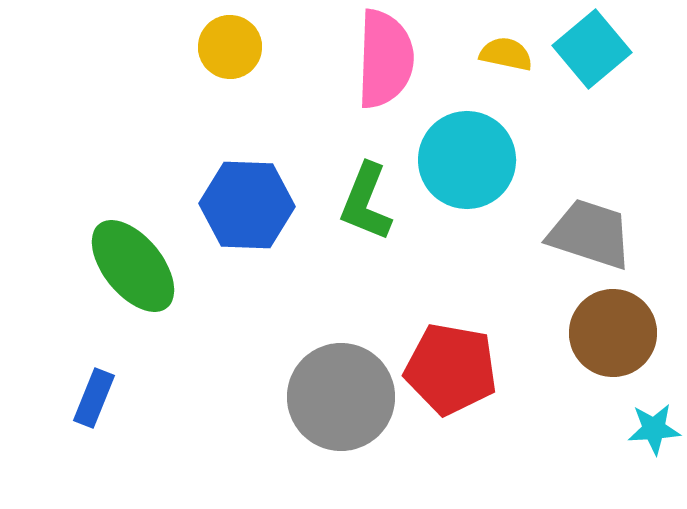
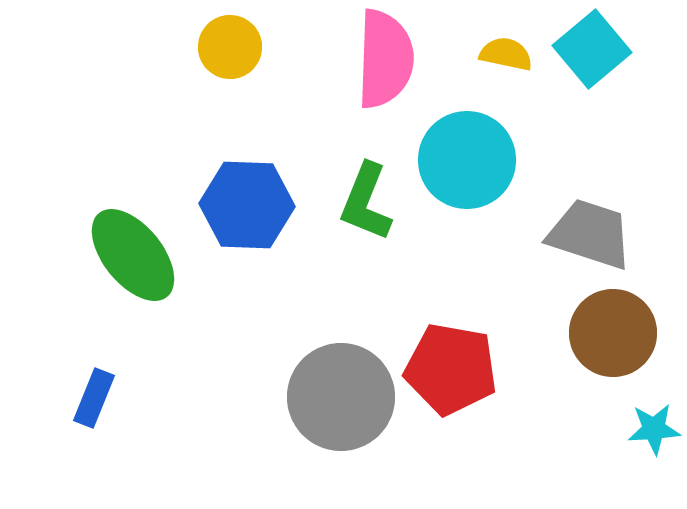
green ellipse: moved 11 px up
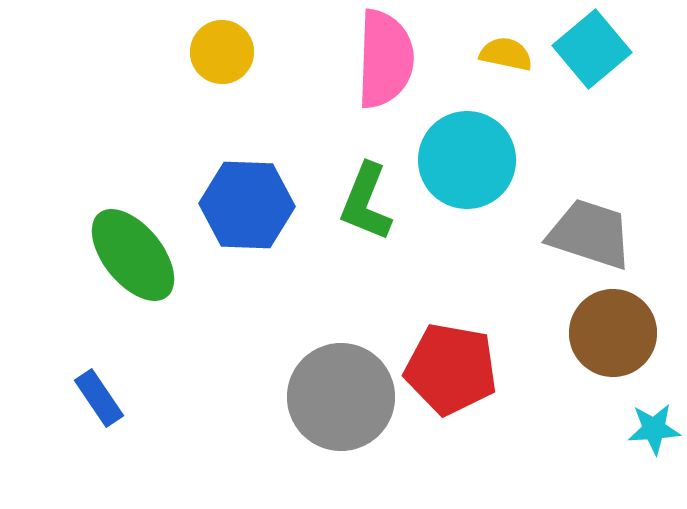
yellow circle: moved 8 px left, 5 px down
blue rectangle: moved 5 px right; rotated 56 degrees counterclockwise
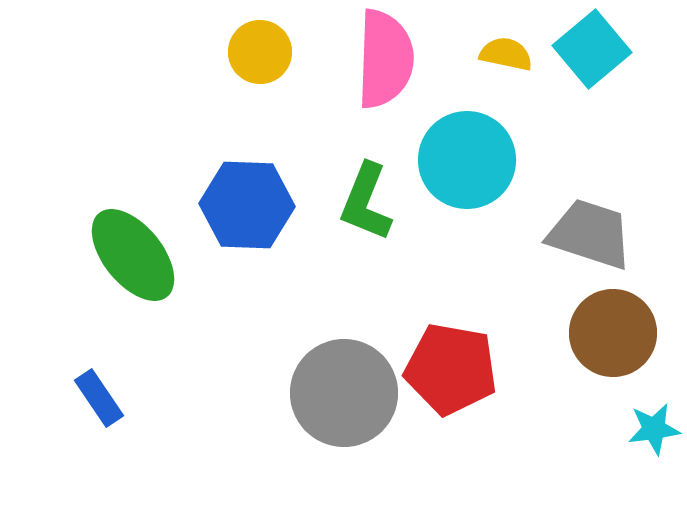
yellow circle: moved 38 px right
gray circle: moved 3 px right, 4 px up
cyan star: rotated 4 degrees counterclockwise
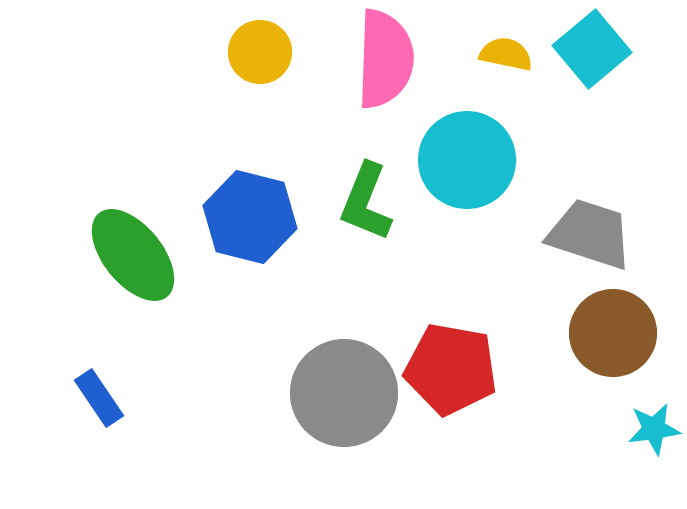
blue hexagon: moved 3 px right, 12 px down; rotated 12 degrees clockwise
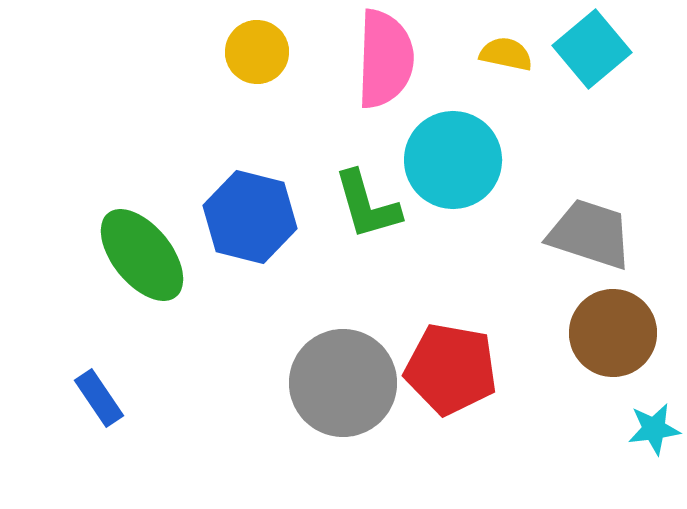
yellow circle: moved 3 px left
cyan circle: moved 14 px left
green L-shape: moved 1 px right, 3 px down; rotated 38 degrees counterclockwise
green ellipse: moved 9 px right
gray circle: moved 1 px left, 10 px up
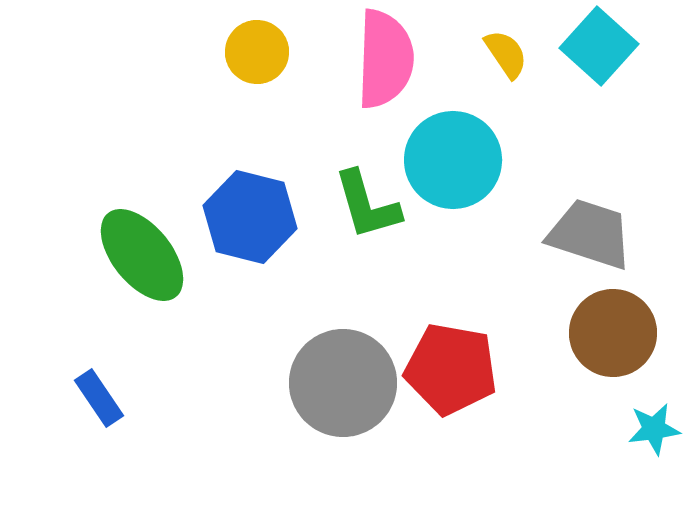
cyan square: moved 7 px right, 3 px up; rotated 8 degrees counterclockwise
yellow semicircle: rotated 44 degrees clockwise
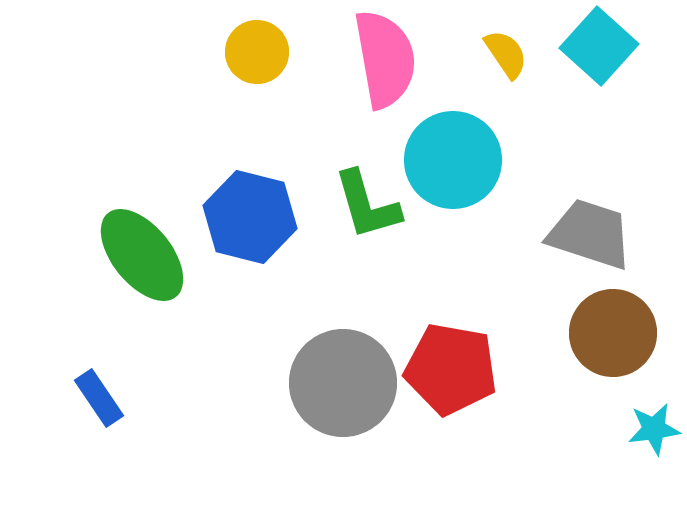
pink semicircle: rotated 12 degrees counterclockwise
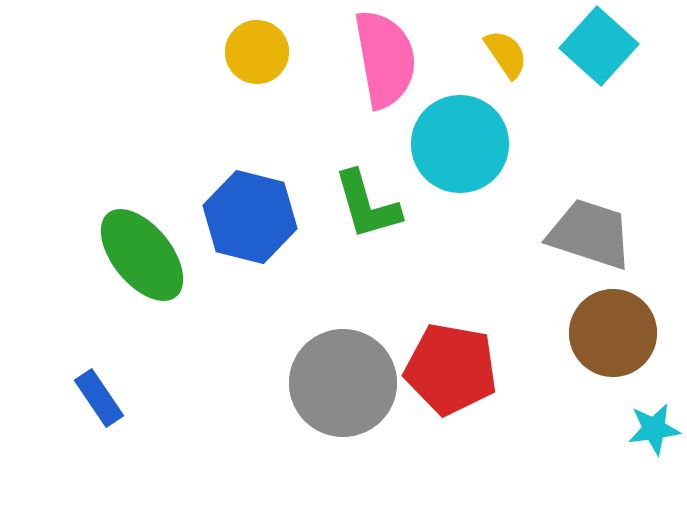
cyan circle: moved 7 px right, 16 px up
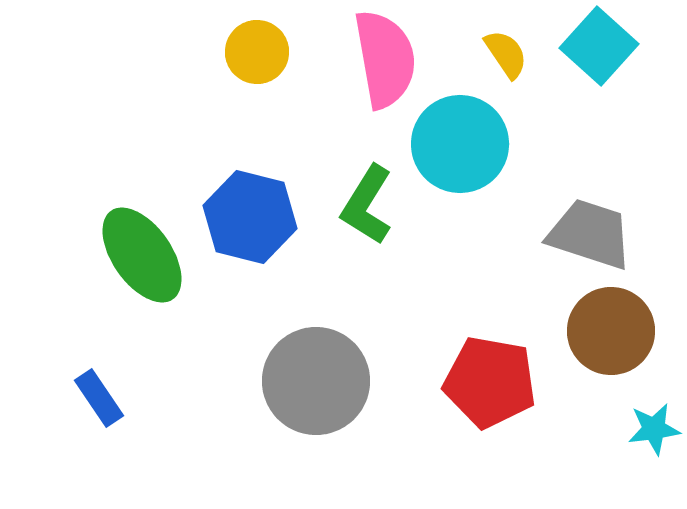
green L-shape: rotated 48 degrees clockwise
green ellipse: rotated 4 degrees clockwise
brown circle: moved 2 px left, 2 px up
red pentagon: moved 39 px right, 13 px down
gray circle: moved 27 px left, 2 px up
